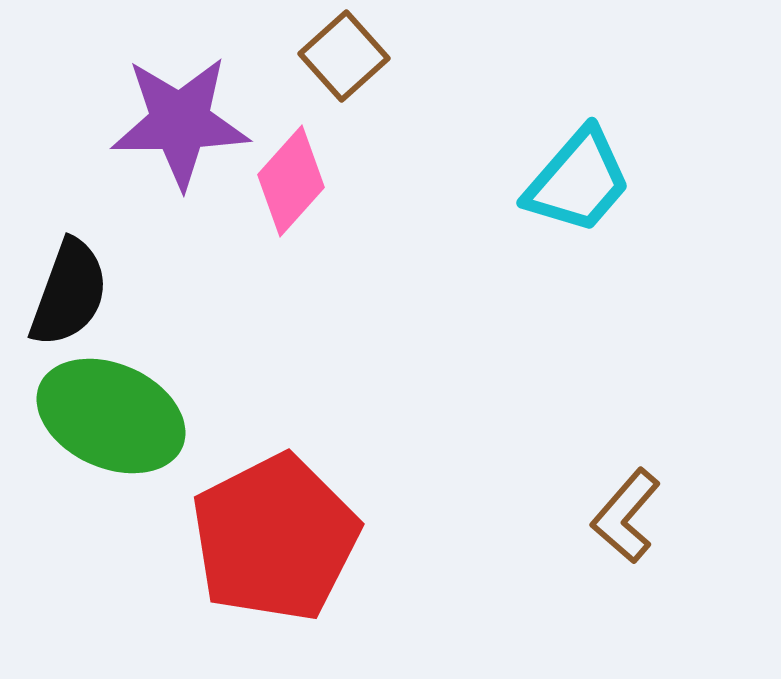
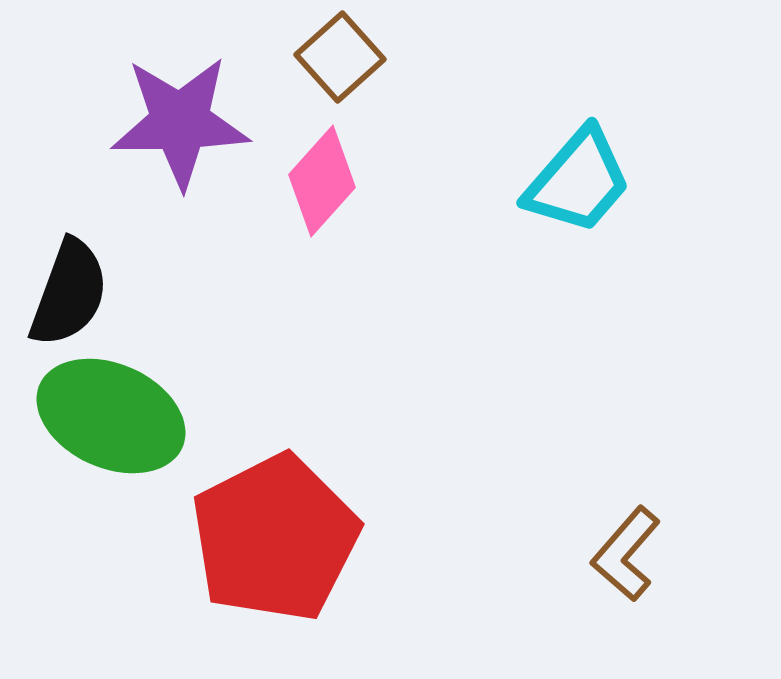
brown square: moved 4 px left, 1 px down
pink diamond: moved 31 px right
brown L-shape: moved 38 px down
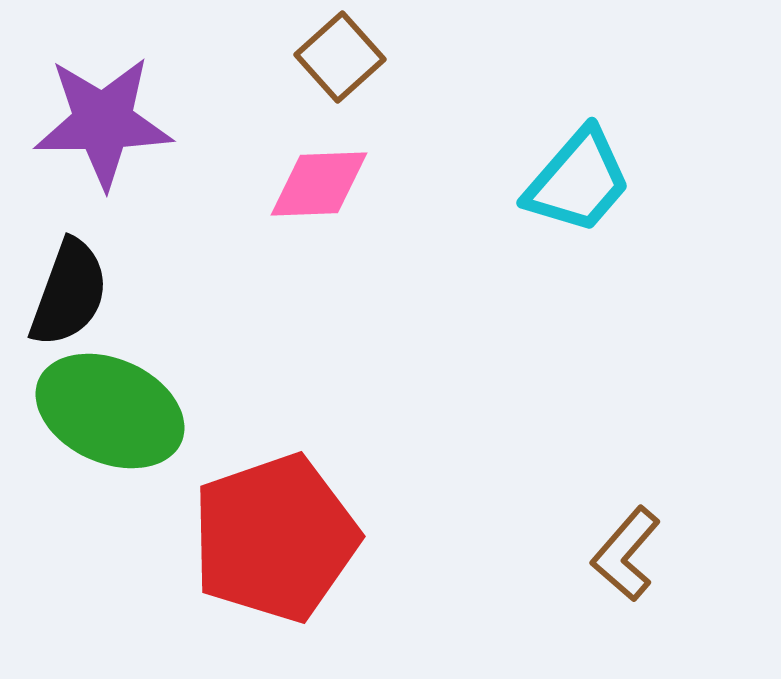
purple star: moved 77 px left
pink diamond: moved 3 px left, 3 px down; rotated 46 degrees clockwise
green ellipse: moved 1 px left, 5 px up
red pentagon: rotated 8 degrees clockwise
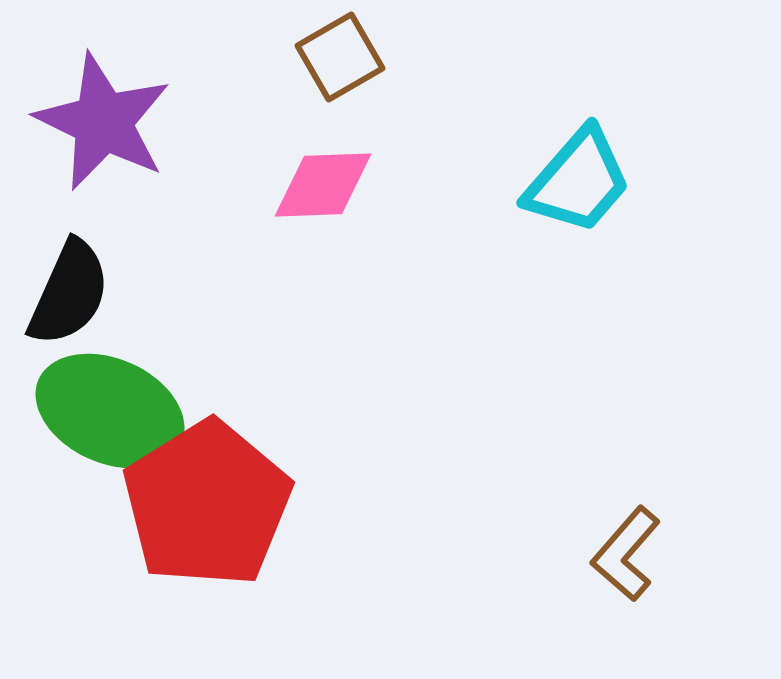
brown square: rotated 12 degrees clockwise
purple star: rotated 27 degrees clockwise
pink diamond: moved 4 px right, 1 px down
black semicircle: rotated 4 degrees clockwise
red pentagon: moved 68 px left, 34 px up; rotated 13 degrees counterclockwise
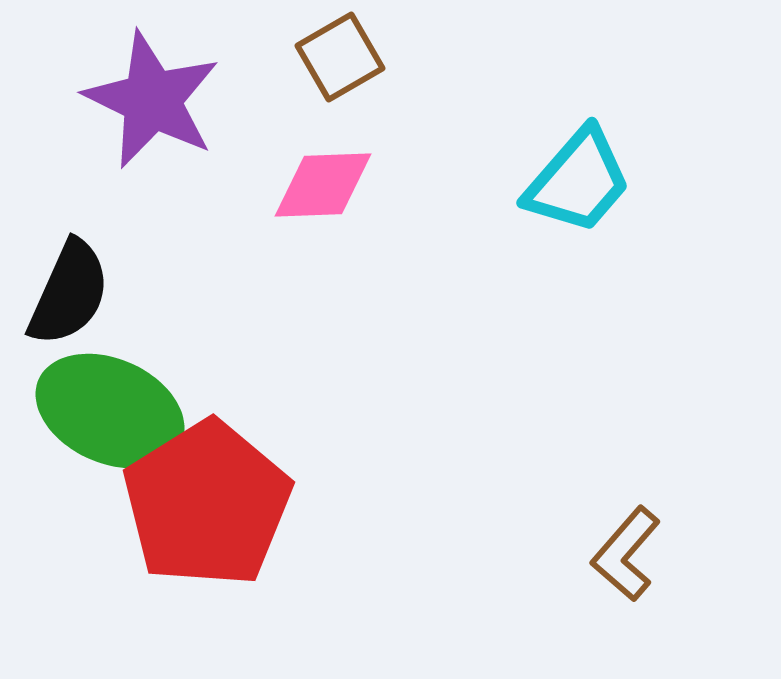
purple star: moved 49 px right, 22 px up
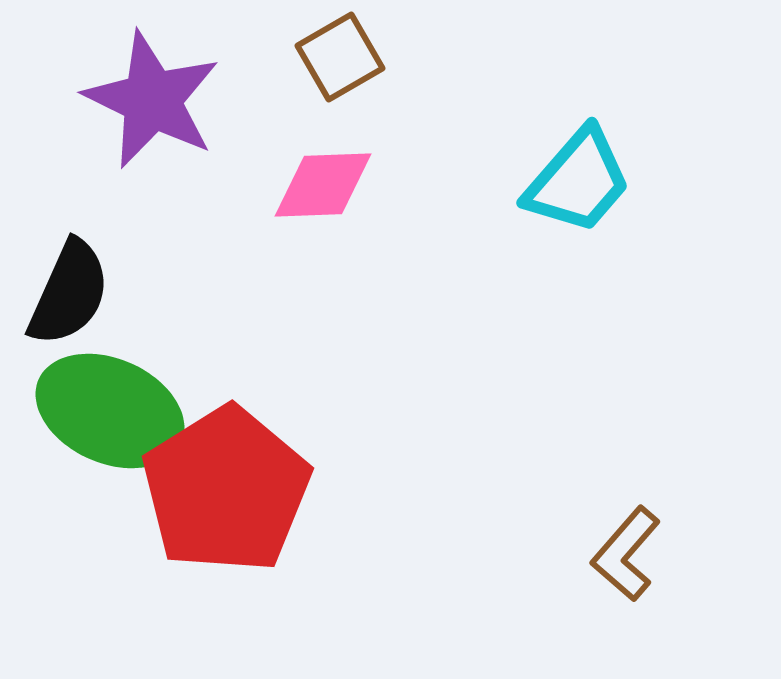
red pentagon: moved 19 px right, 14 px up
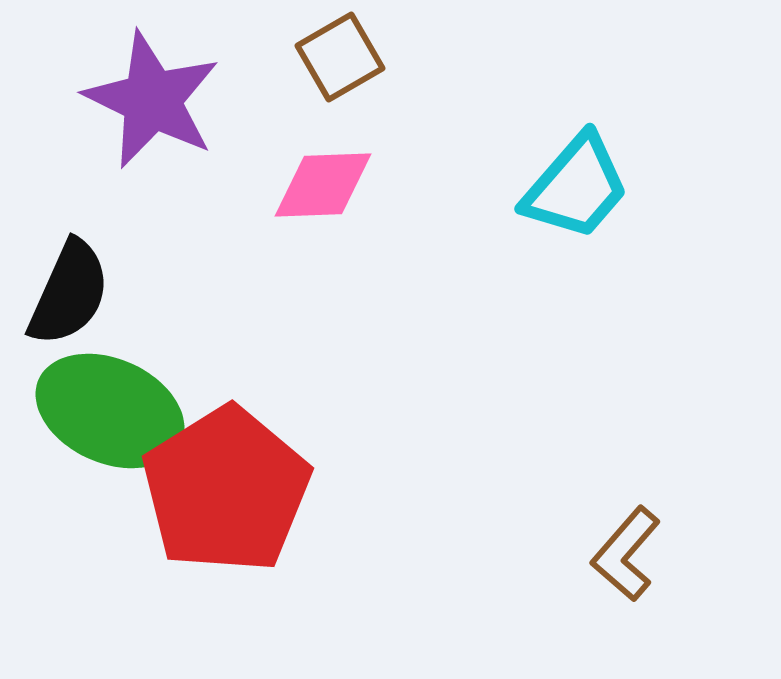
cyan trapezoid: moved 2 px left, 6 px down
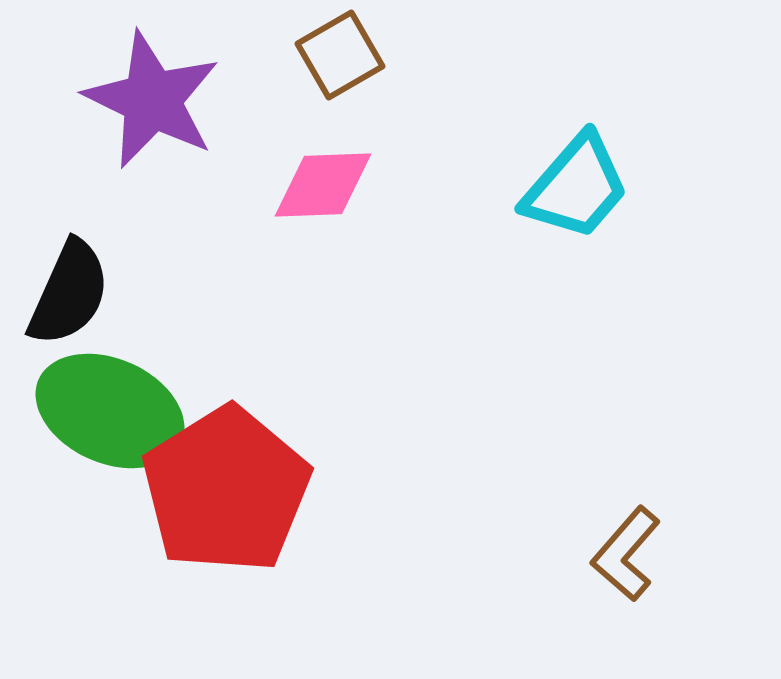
brown square: moved 2 px up
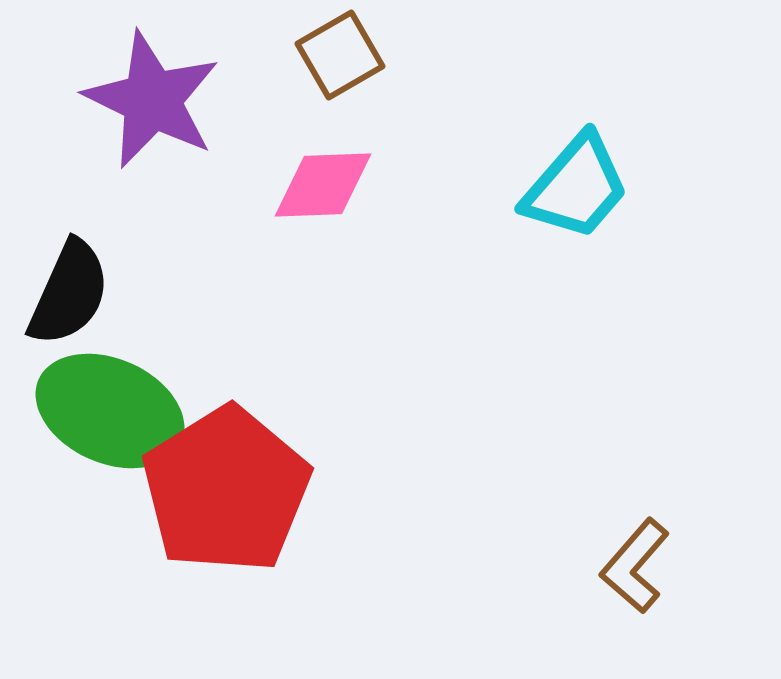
brown L-shape: moved 9 px right, 12 px down
